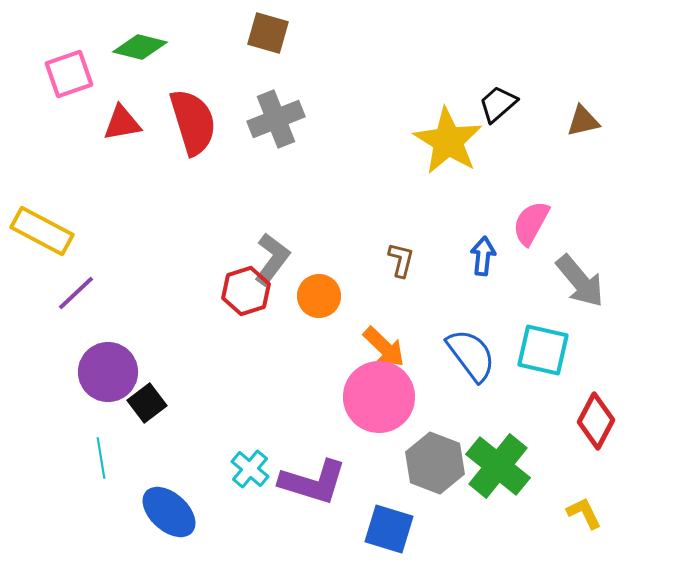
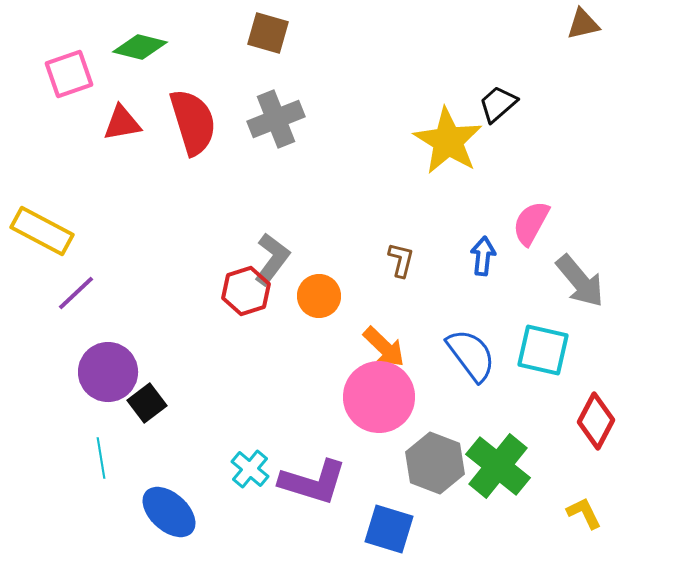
brown triangle: moved 97 px up
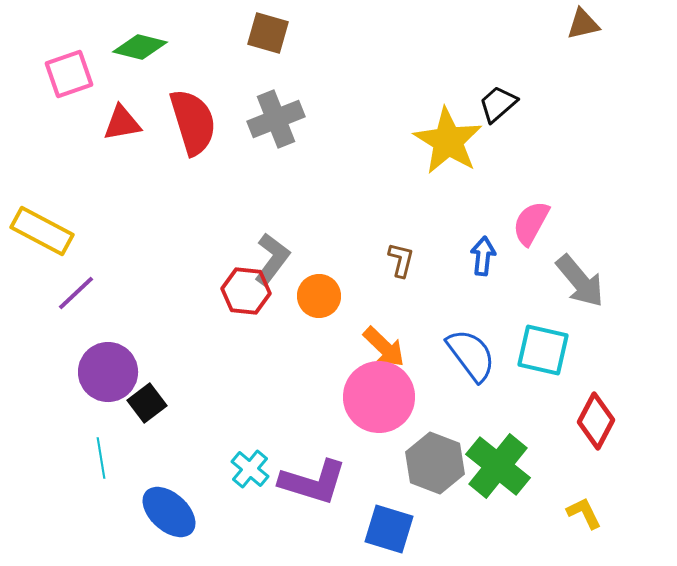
red hexagon: rotated 24 degrees clockwise
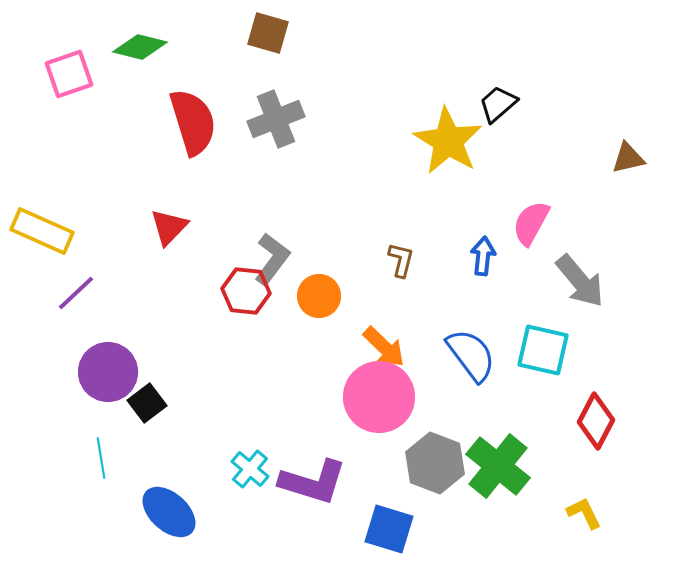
brown triangle: moved 45 px right, 134 px down
red triangle: moved 47 px right, 104 px down; rotated 36 degrees counterclockwise
yellow rectangle: rotated 4 degrees counterclockwise
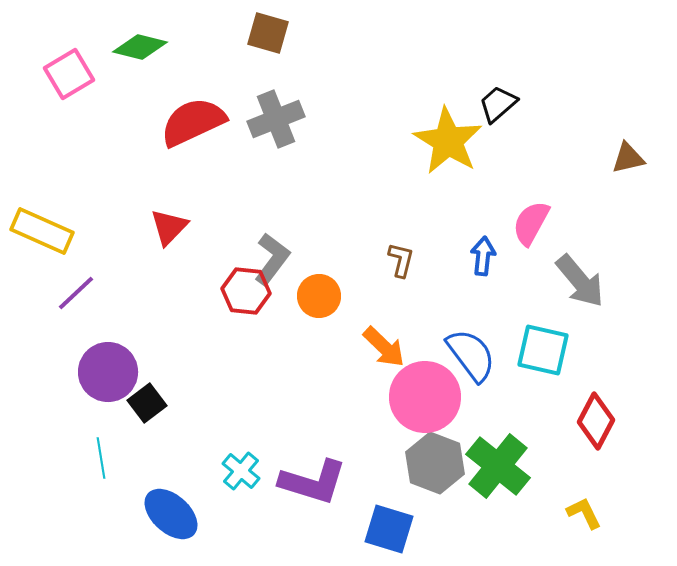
pink square: rotated 12 degrees counterclockwise
red semicircle: rotated 98 degrees counterclockwise
pink circle: moved 46 px right
cyan cross: moved 9 px left, 2 px down
blue ellipse: moved 2 px right, 2 px down
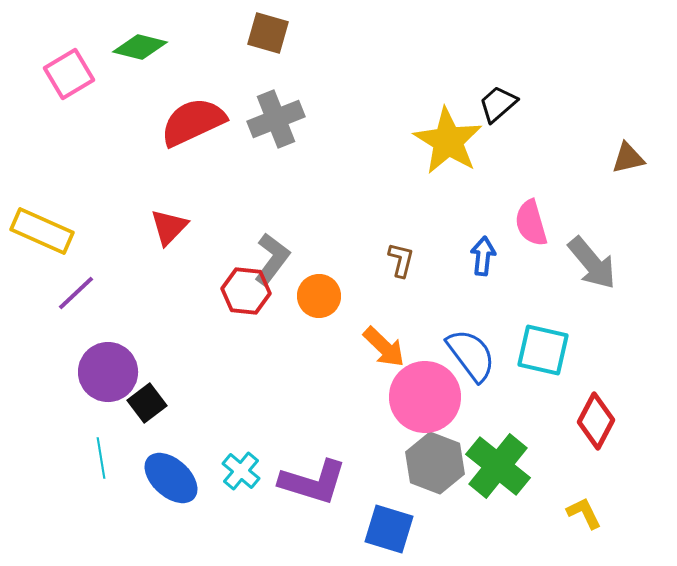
pink semicircle: rotated 45 degrees counterclockwise
gray arrow: moved 12 px right, 18 px up
blue ellipse: moved 36 px up
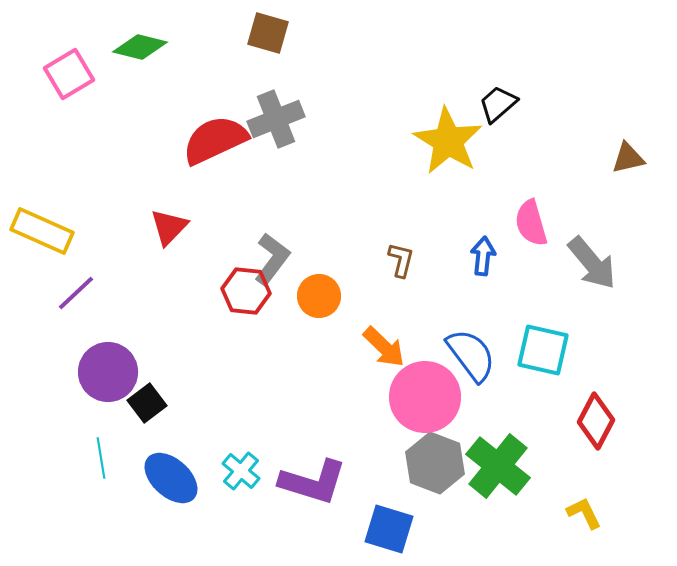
red semicircle: moved 22 px right, 18 px down
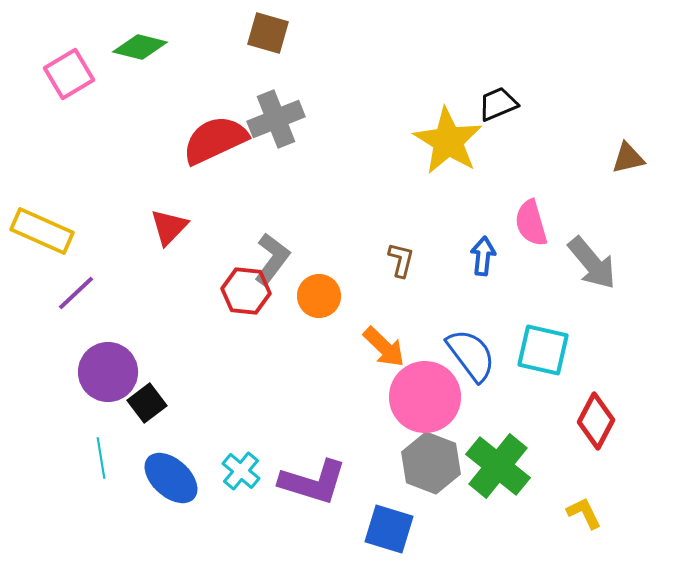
black trapezoid: rotated 18 degrees clockwise
gray hexagon: moved 4 px left
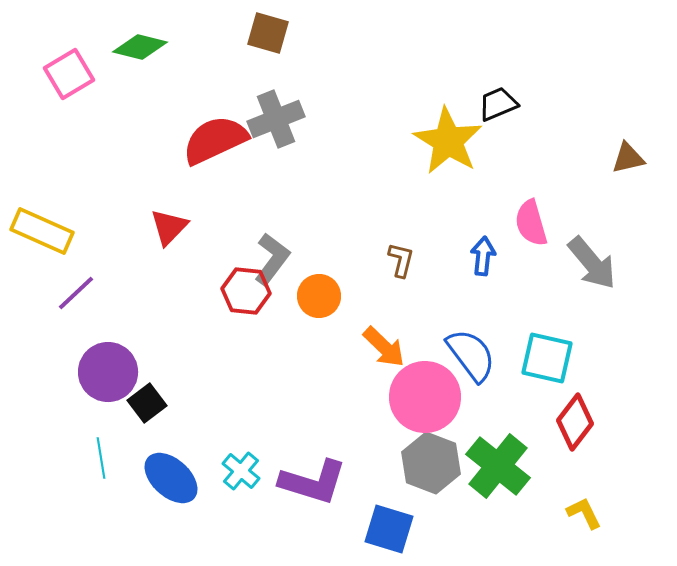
cyan square: moved 4 px right, 8 px down
red diamond: moved 21 px left, 1 px down; rotated 10 degrees clockwise
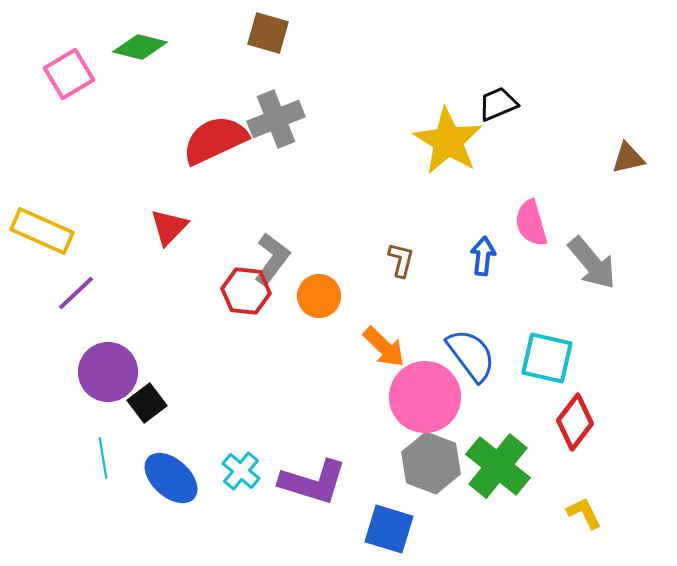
cyan line: moved 2 px right
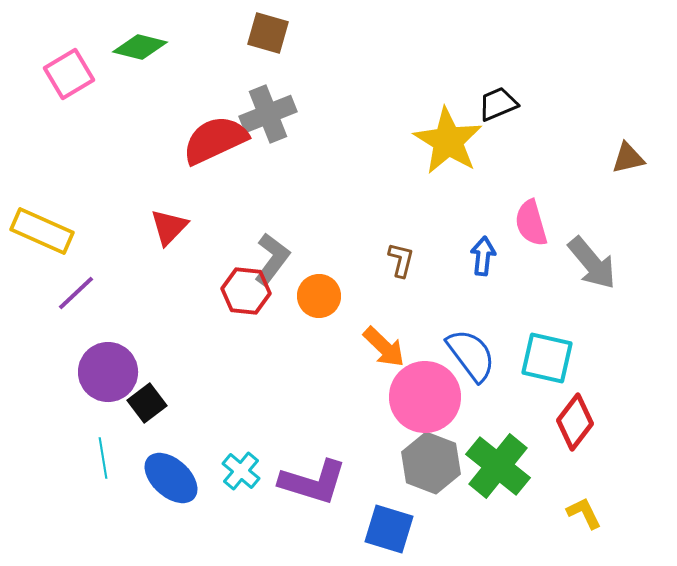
gray cross: moved 8 px left, 5 px up
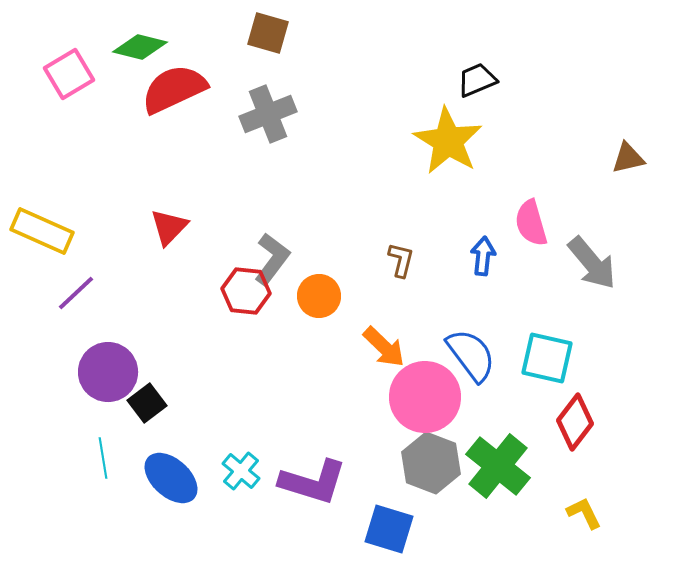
black trapezoid: moved 21 px left, 24 px up
red semicircle: moved 41 px left, 51 px up
